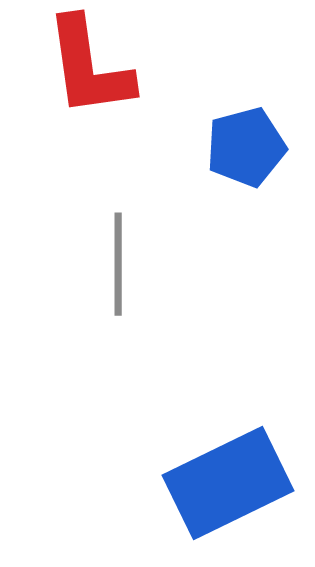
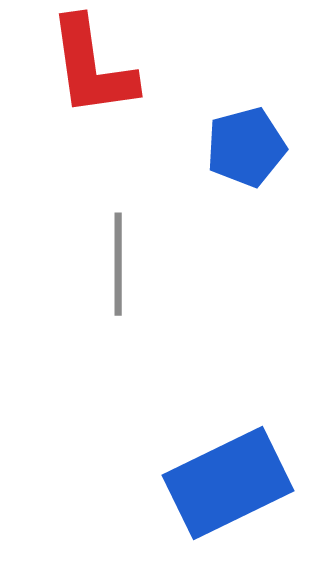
red L-shape: moved 3 px right
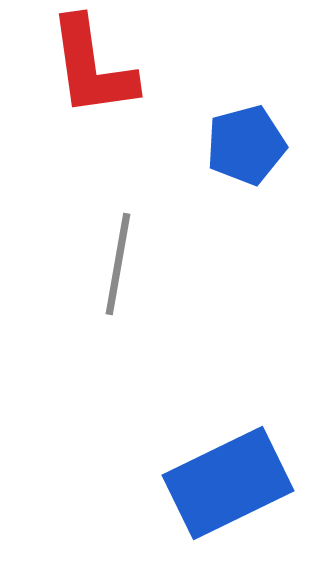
blue pentagon: moved 2 px up
gray line: rotated 10 degrees clockwise
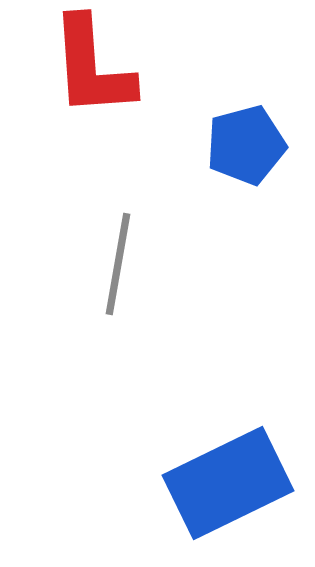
red L-shape: rotated 4 degrees clockwise
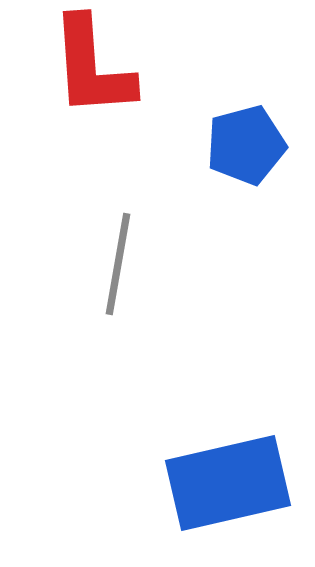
blue rectangle: rotated 13 degrees clockwise
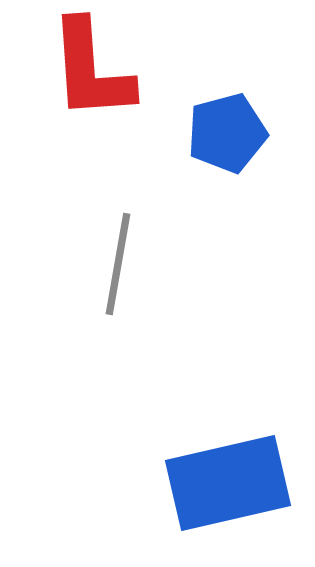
red L-shape: moved 1 px left, 3 px down
blue pentagon: moved 19 px left, 12 px up
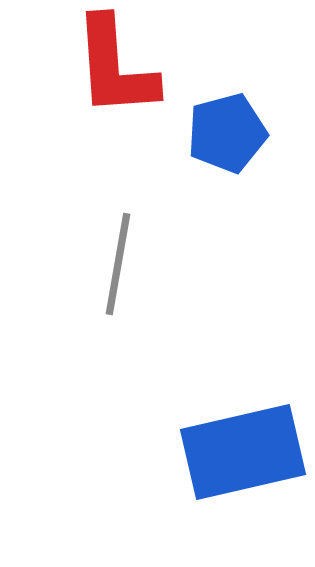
red L-shape: moved 24 px right, 3 px up
blue rectangle: moved 15 px right, 31 px up
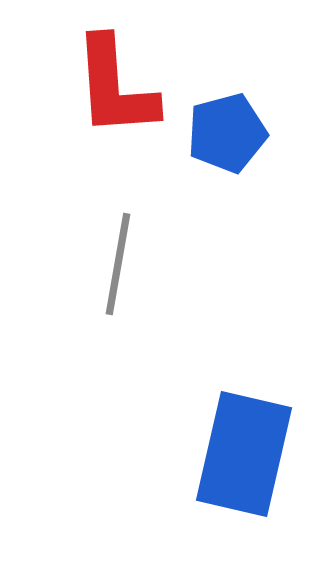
red L-shape: moved 20 px down
blue rectangle: moved 1 px right, 2 px down; rotated 64 degrees counterclockwise
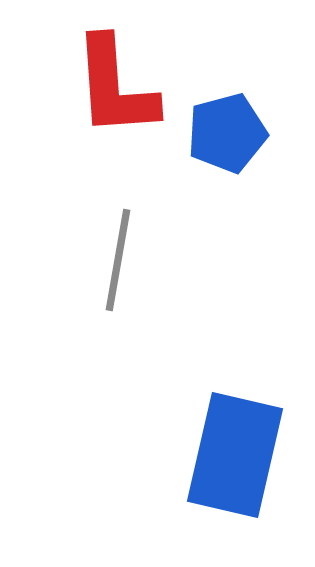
gray line: moved 4 px up
blue rectangle: moved 9 px left, 1 px down
